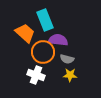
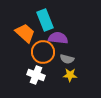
purple semicircle: moved 2 px up
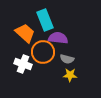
white cross: moved 13 px left, 11 px up
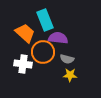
white cross: rotated 12 degrees counterclockwise
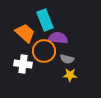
orange circle: moved 1 px right, 1 px up
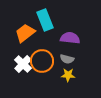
orange trapezoid: rotated 80 degrees counterclockwise
purple semicircle: moved 12 px right
orange circle: moved 2 px left, 10 px down
white cross: rotated 36 degrees clockwise
yellow star: moved 2 px left
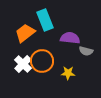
gray semicircle: moved 19 px right, 8 px up
yellow star: moved 2 px up
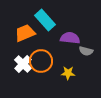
cyan rectangle: rotated 20 degrees counterclockwise
orange trapezoid: rotated 15 degrees clockwise
orange circle: moved 1 px left
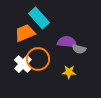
cyan rectangle: moved 6 px left, 2 px up
purple semicircle: moved 3 px left, 4 px down
gray semicircle: moved 7 px left, 2 px up
orange circle: moved 3 px left, 2 px up
yellow star: moved 1 px right, 1 px up
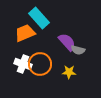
purple semicircle: rotated 42 degrees clockwise
gray semicircle: moved 1 px left, 1 px down
orange circle: moved 2 px right, 5 px down
white cross: rotated 24 degrees counterclockwise
